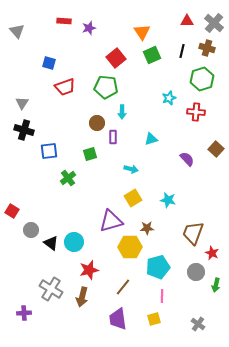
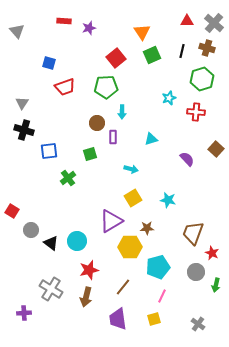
green pentagon at (106, 87): rotated 10 degrees counterclockwise
purple triangle at (111, 221): rotated 15 degrees counterclockwise
cyan circle at (74, 242): moved 3 px right, 1 px up
pink line at (162, 296): rotated 24 degrees clockwise
brown arrow at (82, 297): moved 4 px right
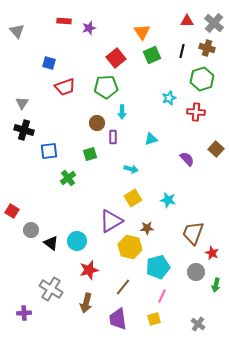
yellow hexagon at (130, 247): rotated 15 degrees clockwise
brown arrow at (86, 297): moved 6 px down
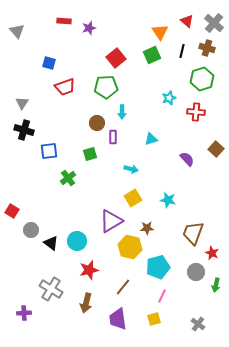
red triangle at (187, 21): rotated 40 degrees clockwise
orange triangle at (142, 32): moved 18 px right
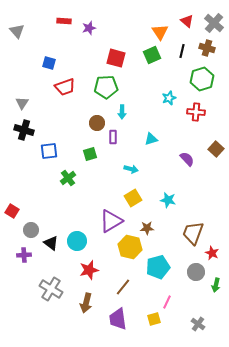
red square at (116, 58): rotated 36 degrees counterclockwise
pink line at (162, 296): moved 5 px right, 6 px down
purple cross at (24, 313): moved 58 px up
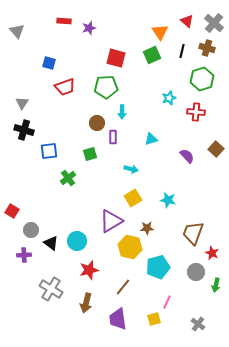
purple semicircle at (187, 159): moved 3 px up
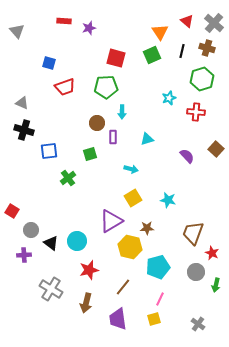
gray triangle at (22, 103): rotated 40 degrees counterclockwise
cyan triangle at (151, 139): moved 4 px left
pink line at (167, 302): moved 7 px left, 3 px up
